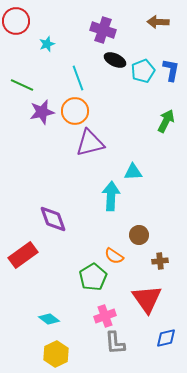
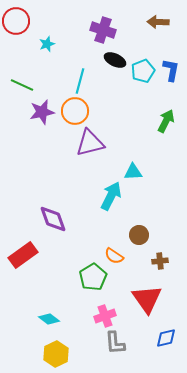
cyan line: moved 2 px right, 3 px down; rotated 35 degrees clockwise
cyan arrow: rotated 24 degrees clockwise
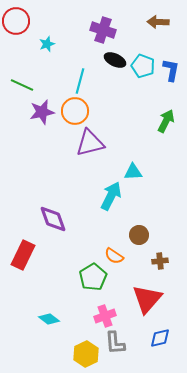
cyan pentagon: moved 5 px up; rotated 30 degrees counterclockwise
red rectangle: rotated 28 degrees counterclockwise
red triangle: rotated 16 degrees clockwise
blue diamond: moved 6 px left
yellow hexagon: moved 30 px right
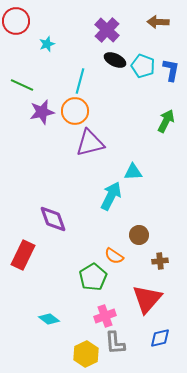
purple cross: moved 4 px right; rotated 25 degrees clockwise
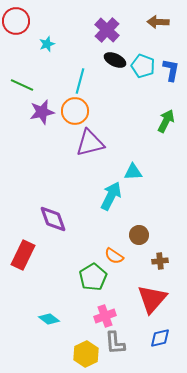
red triangle: moved 5 px right
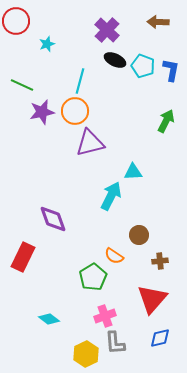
red rectangle: moved 2 px down
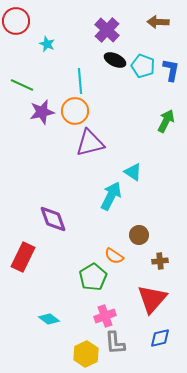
cyan star: rotated 28 degrees counterclockwise
cyan line: rotated 20 degrees counterclockwise
cyan triangle: rotated 36 degrees clockwise
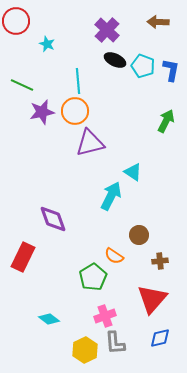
cyan line: moved 2 px left
yellow hexagon: moved 1 px left, 4 px up
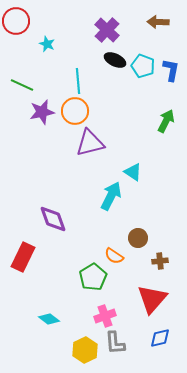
brown circle: moved 1 px left, 3 px down
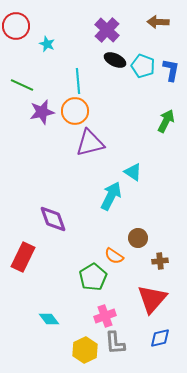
red circle: moved 5 px down
cyan diamond: rotated 15 degrees clockwise
